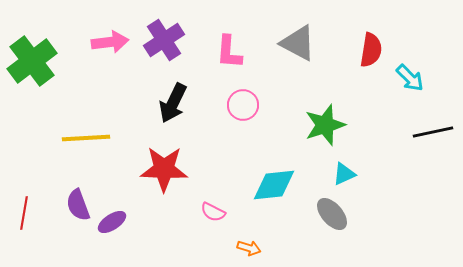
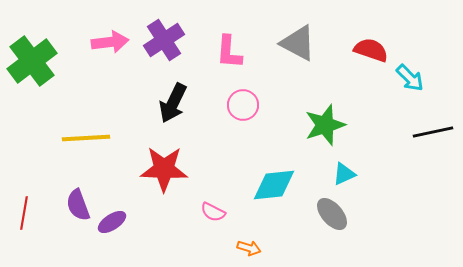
red semicircle: rotated 80 degrees counterclockwise
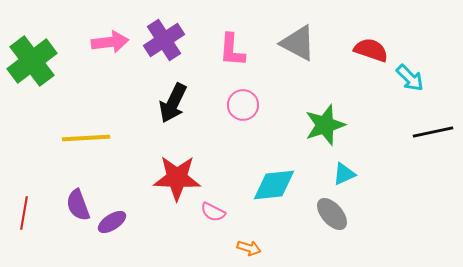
pink L-shape: moved 3 px right, 2 px up
red star: moved 13 px right, 9 px down
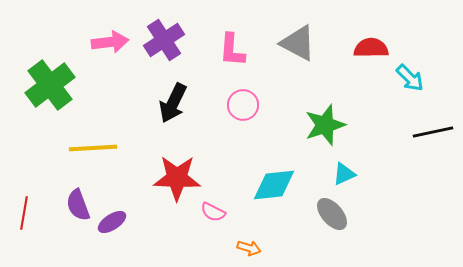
red semicircle: moved 2 px up; rotated 20 degrees counterclockwise
green cross: moved 18 px right, 24 px down
yellow line: moved 7 px right, 10 px down
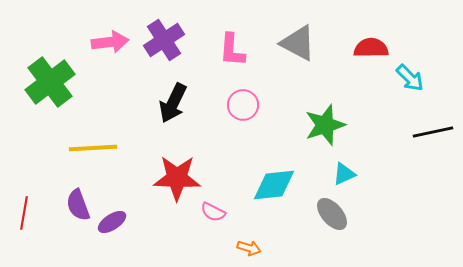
green cross: moved 3 px up
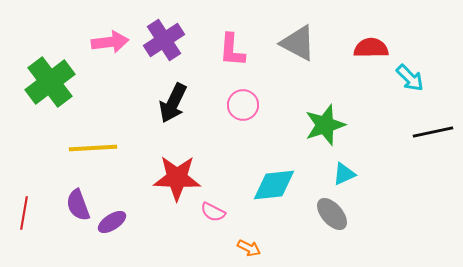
orange arrow: rotated 10 degrees clockwise
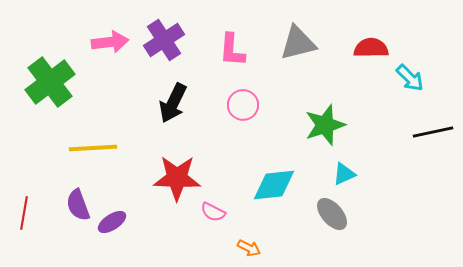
gray triangle: rotated 42 degrees counterclockwise
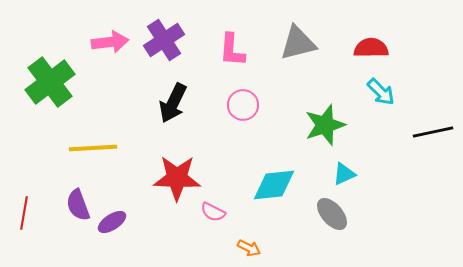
cyan arrow: moved 29 px left, 14 px down
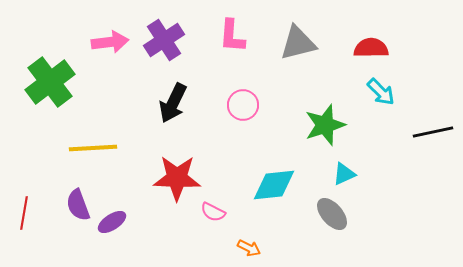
pink L-shape: moved 14 px up
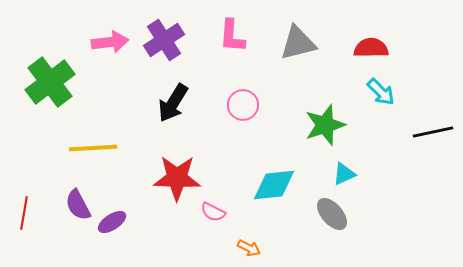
black arrow: rotated 6 degrees clockwise
purple semicircle: rotated 8 degrees counterclockwise
